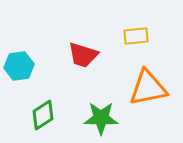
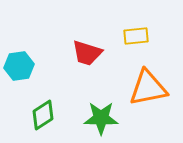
red trapezoid: moved 4 px right, 2 px up
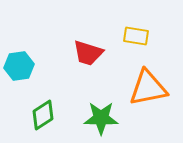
yellow rectangle: rotated 15 degrees clockwise
red trapezoid: moved 1 px right
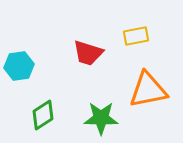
yellow rectangle: rotated 20 degrees counterclockwise
orange triangle: moved 2 px down
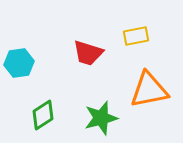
cyan hexagon: moved 3 px up
orange triangle: moved 1 px right
green star: rotated 16 degrees counterclockwise
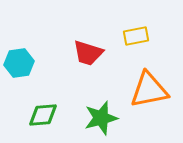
green diamond: rotated 28 degrees clockwise
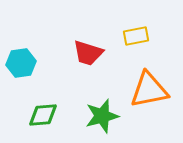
cyan hexagon: moved 2 px right
green star: moved 1 px right, 2 px up
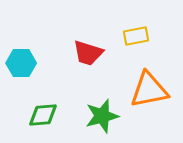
cyan hexagon: rotated 8 degrees clockwise
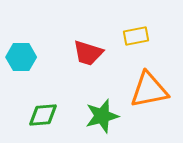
cyan hexagon: moved 6 px up
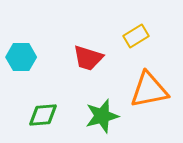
yellow rectangle: rotated 20 degrees counterclockwise
red trapezoid: moved 5 px down
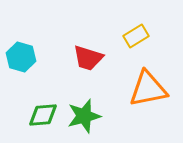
cyan hexagon: rotated 16 degrees clockwise
orange triangle: moved 1 px left, 1 px up
green star: moved 18 px left
